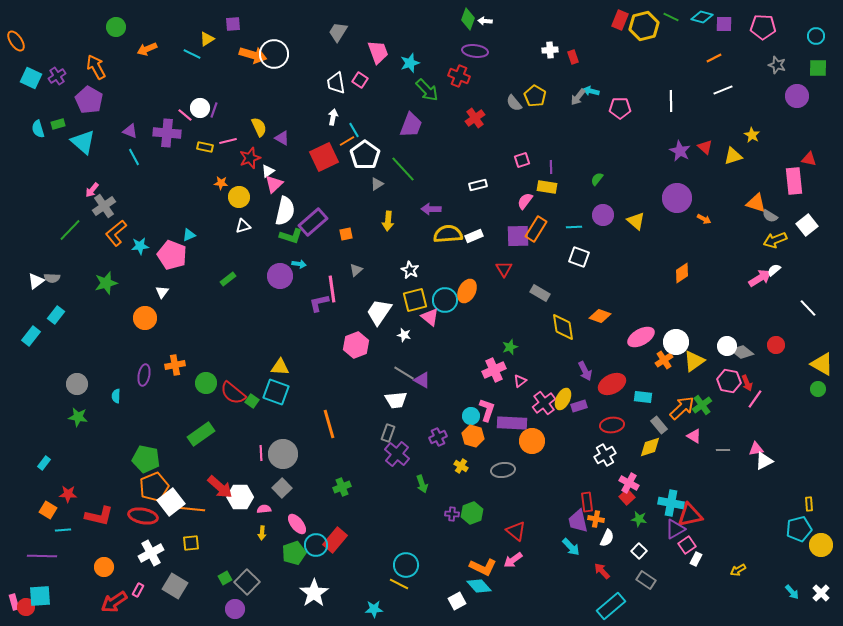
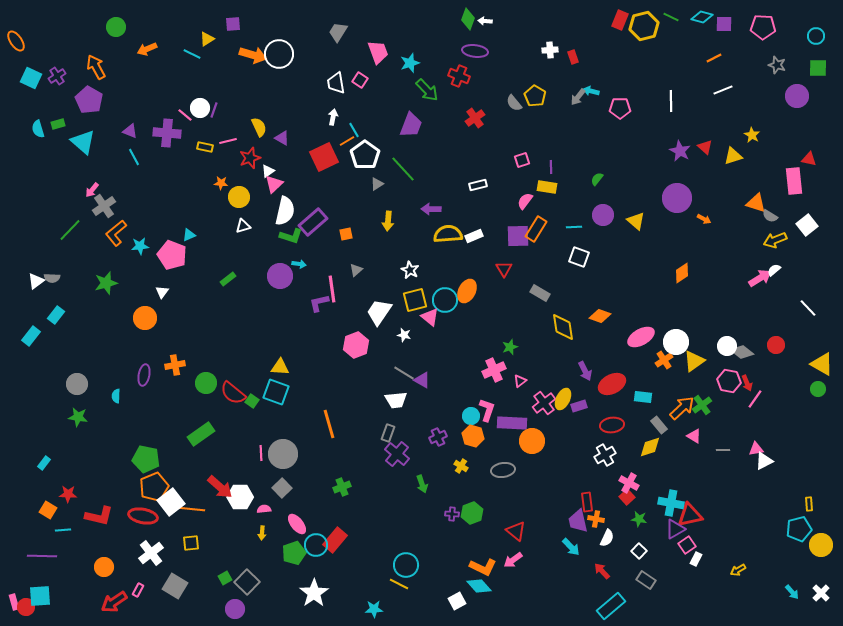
white circle at (274, 54): moved 5 px right
white cross at (151, 553): rotated 10 degrees counterclockwise
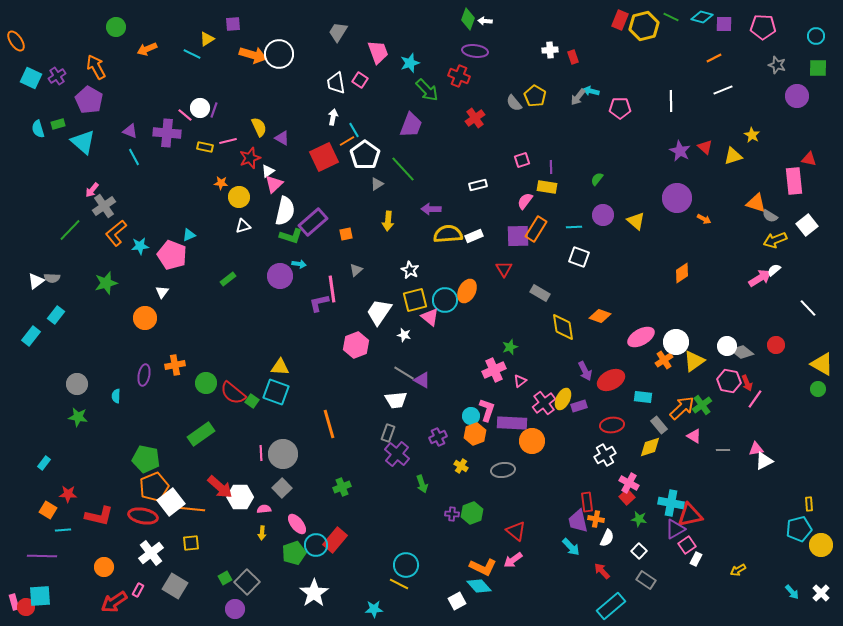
red ellipse at (612, 384): moved 1 px left, 4 px up
orange hexagon at (473, 436): moved 2 px right, 2 px up; rotated 25 degrees clockwise
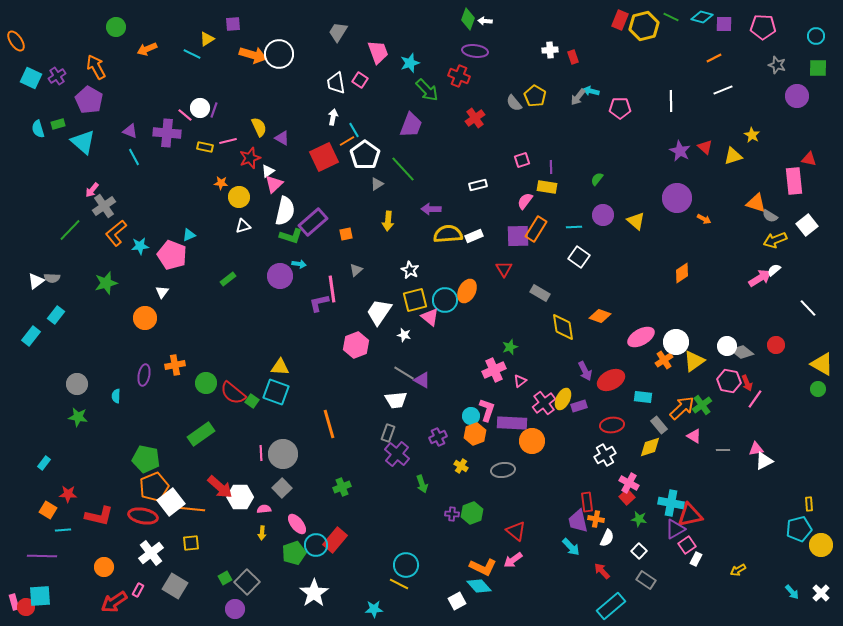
white square at (579, 257): rotated 15 degrees clockwise
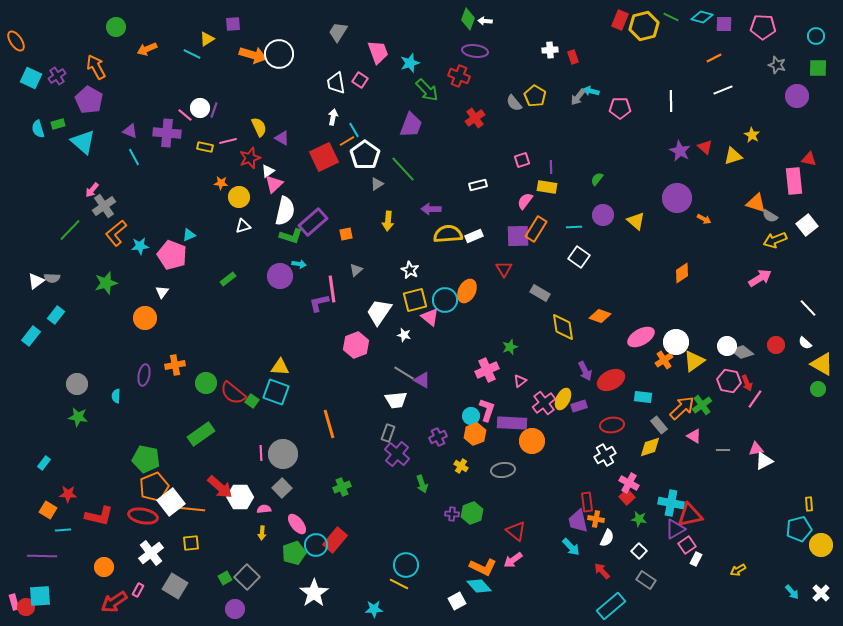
white semicircle at (774, 270): moved 31 px right, 73 px down; rotated 96 degrees counterclockwise
pink cross at (494, 370): moved 7 px left
gray square at (247, 582): moved 5 px up
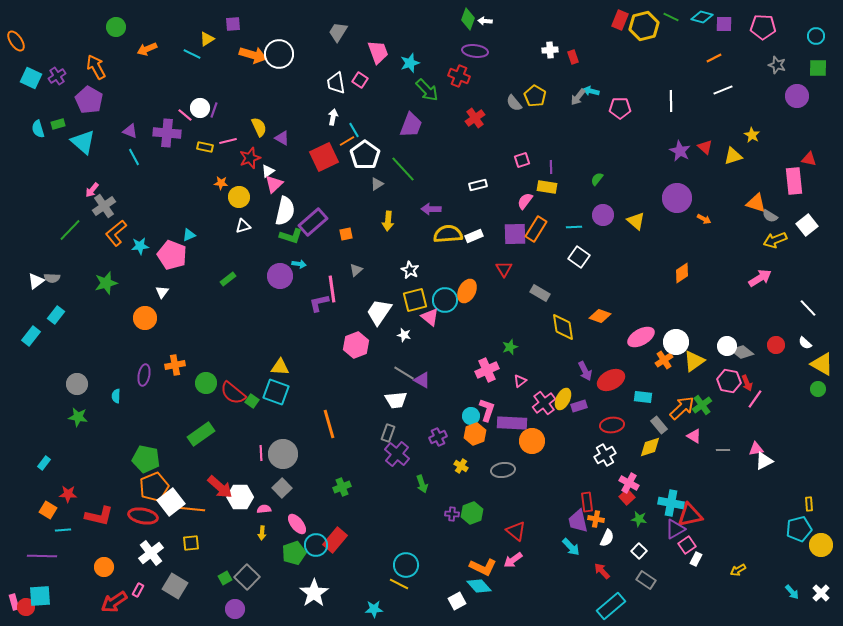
purple square at (518, 236): moved 3 px left, 2 px up
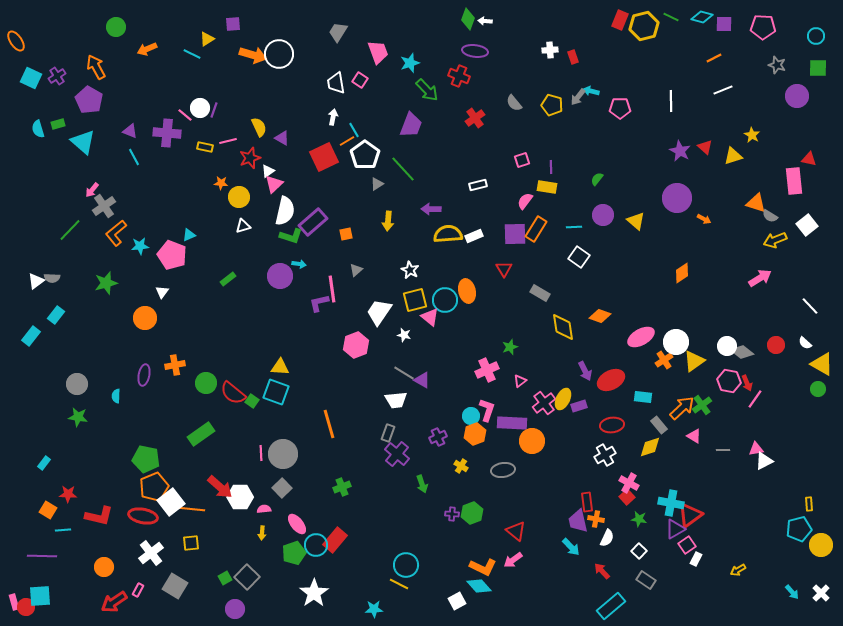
yellow pentagon at (535, 96): moved 17 px right, 9 px down; rotated 15 degrees counterclockwise
orange ellipse at (467, 291): rotated 40 degrees counterclockwise
white line at (808, 308): moved 2 px right, 2 px up
red triangle at (690, 515): rotated 24 degrees counterclockwise
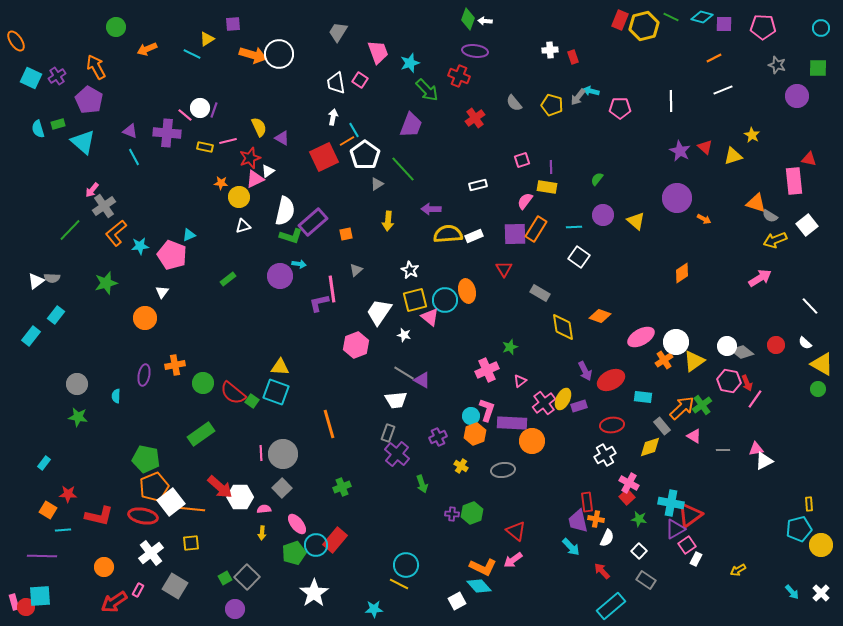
cyan circle at (816, 36): moved 5 px right, 8 px up
pink triangle at (274, 184): moved 19 px left, 5 px up; rotated 18 degrees clockwise
green circle at (206, 383): moved 3 px left
gray rectangle at (659, 425): moved 3 px right, 1 px down
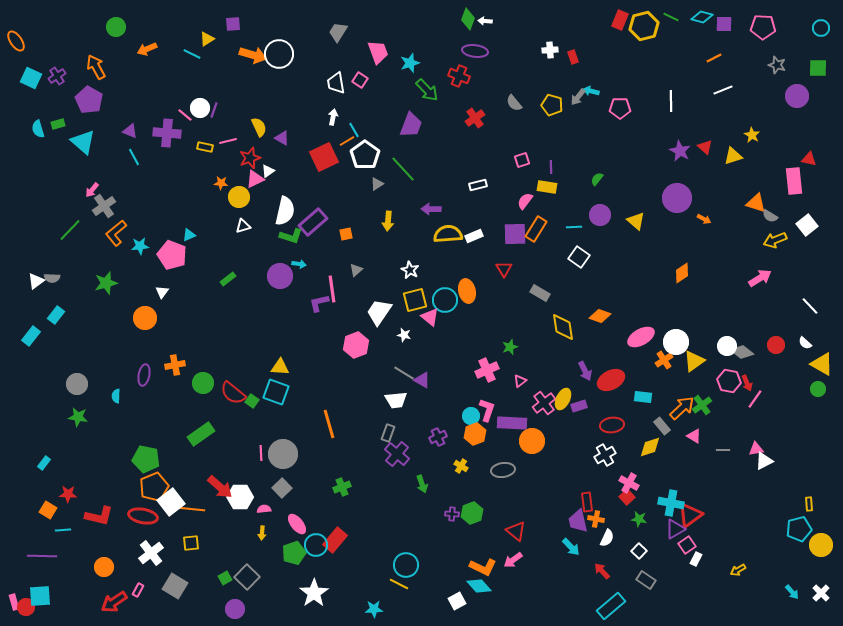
purple circle at (603, 215): moved 3 px left
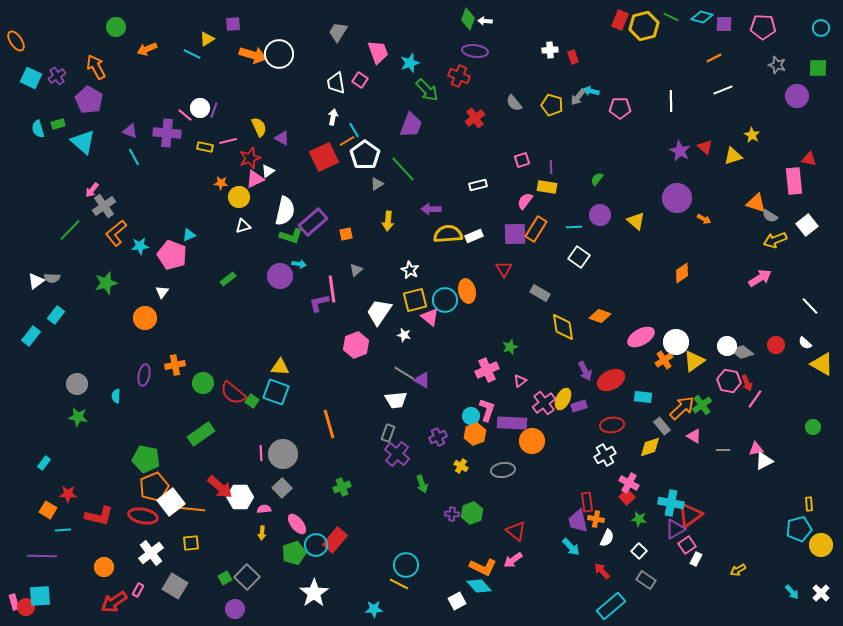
green circle at (818, 389): moved 5 px left, 38 px down
